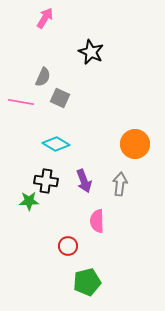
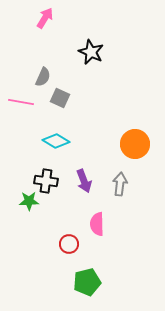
cyan diamond: moved 3 px up
pink semicircle: moved 3 px down
red circle: moved 1 px right, 2 px up
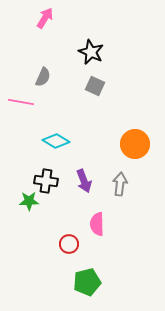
gray square: moved 35 px right, 12 px up
